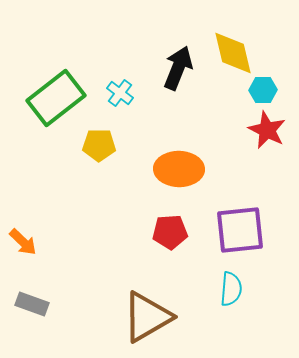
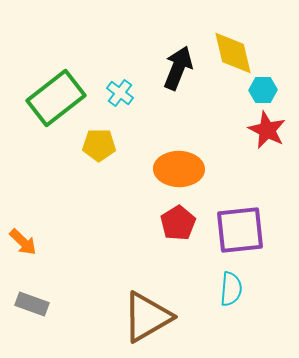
red pentagon: moved 8 px right, 9 px up; rotated 28 degrees counterclockwise
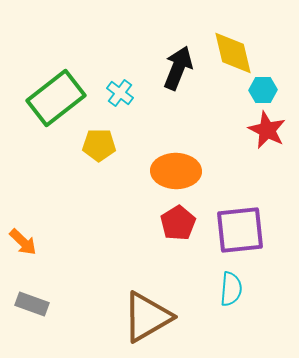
orange ellipse: moved 3 px left, 2 px down
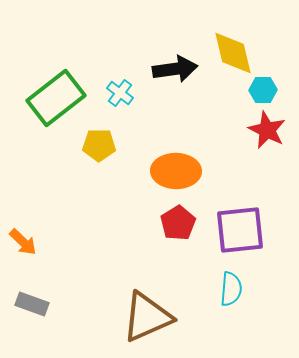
black arrow: moved 3 px left, 1 px down; rotated 60 degrees clockwise
brown triangle: rotated 6 degrees clockwise
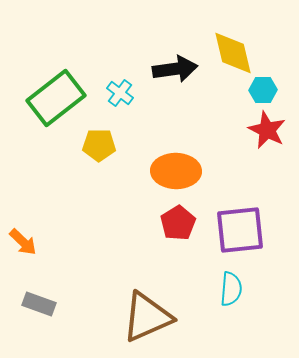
gray rectangle: moved 7 px right
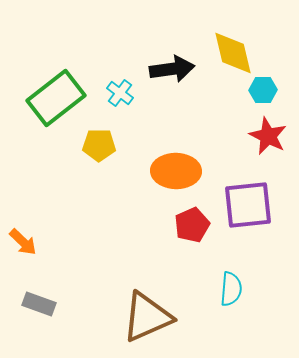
black arrow: moved 3 px left
red star: moved 1 px right, 6 px down
red pentagon: moved 14 px right, 2 px down; rotated 8 degrees clockwise
purple square: moved 8 px right, 25 px up
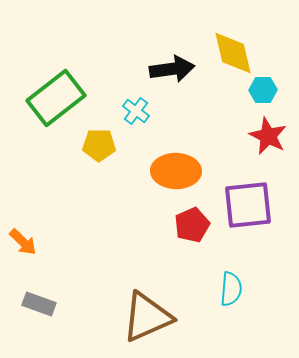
cyan cross: moved 16 px right, 18 px down
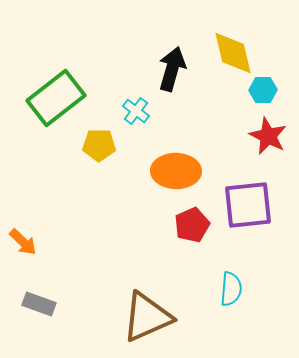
black arrow: rotated 66 degrees counterclockwise
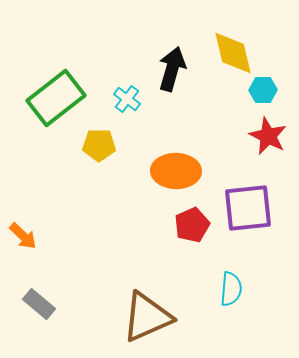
cyan cross: moved 9 px left, 12 px up
purple square: moved 3 px down
orange arrow: moved 6 px up
gray rectangle: rotated 20 degrees clockwise
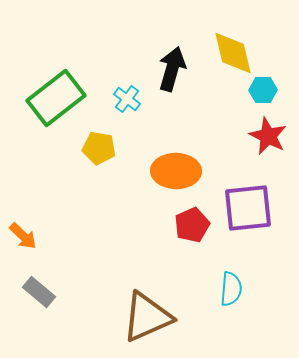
yellow pentagon: moved 3 px down; rotated 8 degrees clockwise
gray rectangle: moved 12 px up
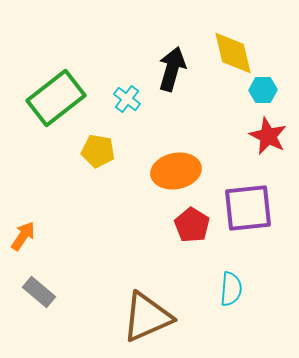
yellow pentagon: moved 1 px left, 3 px down
orange ellipse: rotated 12 degrees counterclockwise
red pentagon: rotated 16 degrees counterclockwise
orange arrow: rotated 100 degrees counterclockwise
